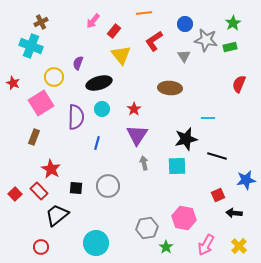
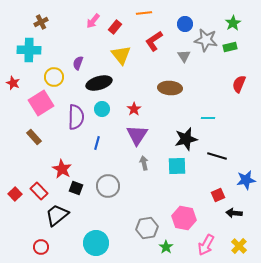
red rectangle at (114, 31): moved 1 px right, 4 px up
cyan cross at (31, 46): moved 2 px left, 4 px down; rotated 20 degrees counterclockwise
brown rectangle at (34, 137): rotated 63 degrees counterclockwise
red star at (51, 169): moved 11 px right
black square at (76, 188): rotated 16 degrees clockwise
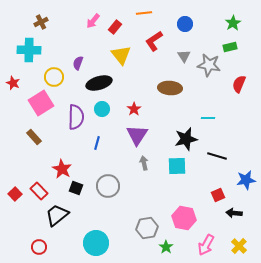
gray star at (206, 40): moved 3 px right, 25 px down
red circle at (41, 247): moved 2 px left
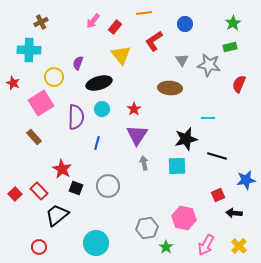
gray triangle at (184, 56): moved 2 px left, 4 px down
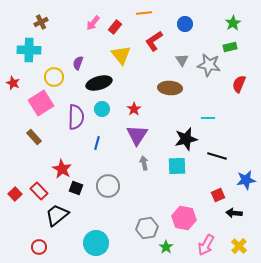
pink arrow at (93, 21): moved 2 px down
